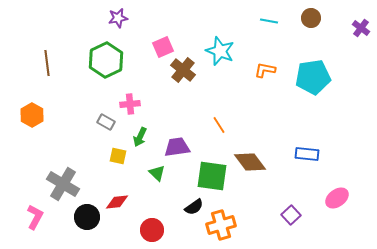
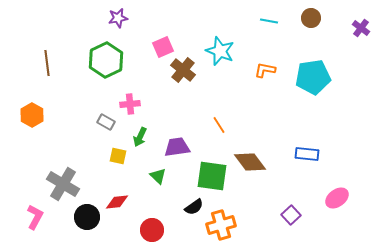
green triangle: moved 1 px right, 3 px down
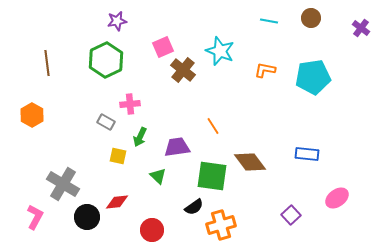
purple star: moved 1 px left, 3 px down
orange line: moved 6 px left, 1 px down
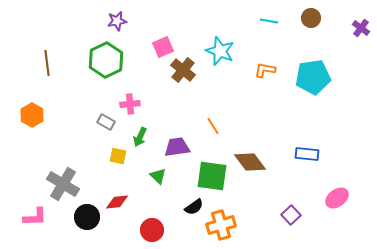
pink L-shape: rotated 60 degrees clockwise
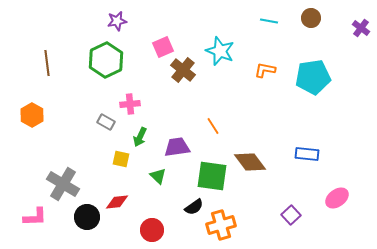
yellow square: moved 3 px right, 3 px down
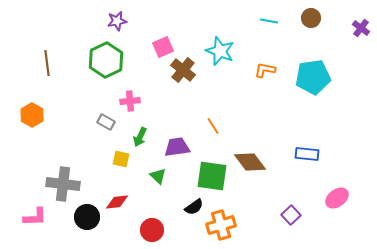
pink cross: moved 3 px up
gray cross: rotated 24 degrees counterclockwise
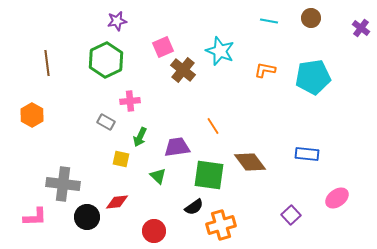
green square: moved 3 px left, 1 px up
red circle: moved 2 px right, 1 px down
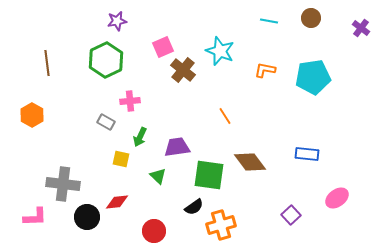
orange line: moved 12 px right, 10 px up
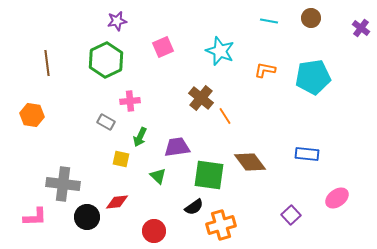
brown cross: moved 18 px right, 28 px down
orange hexagon: rotated 20 degrees counterclockwise
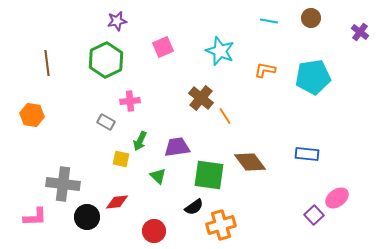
purple cross: moved 1 px left, 4 px down
green arrow: moved 4 px down
purple square: moved 23 px right
